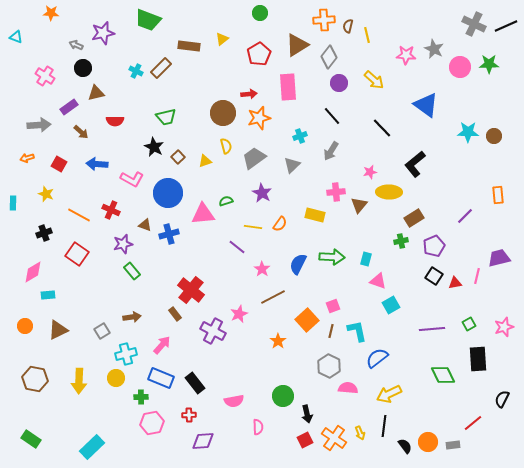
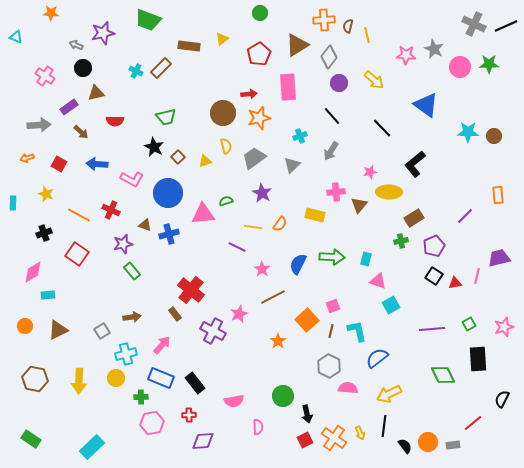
purple line at (237, 247): rotated 12 degrees counterclockwise
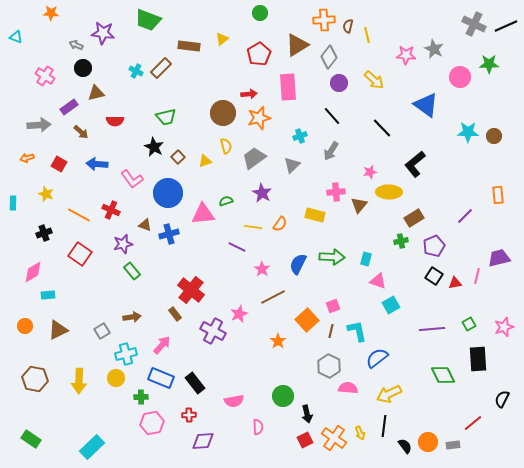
purple star at (103, 33): rotated 20 degrees clockwise
pink circle at (460, 67): moved 10 px down
pink L-shape at (132, 179): rotated 25 degrees clockwise
red square at (77, 254): moved 3 px right
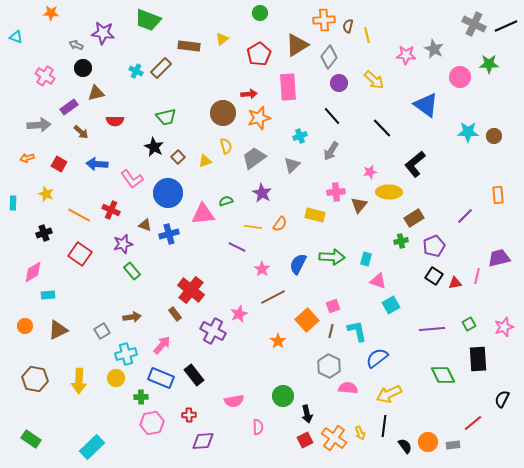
black rectangle at (195, 383): moved 1 px left, 8 px up
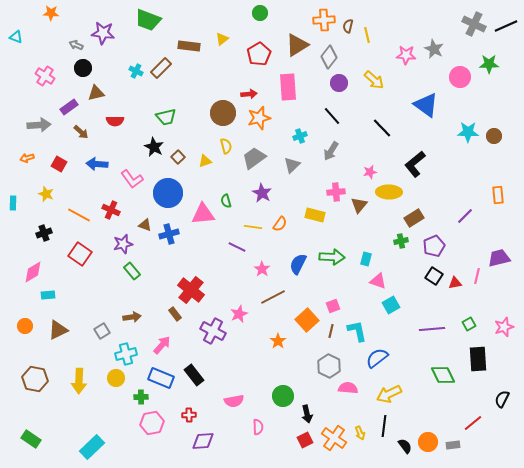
green semicircle at (226, 201): rotated 88 degrees counterclockwise
